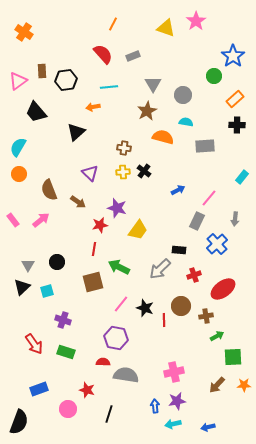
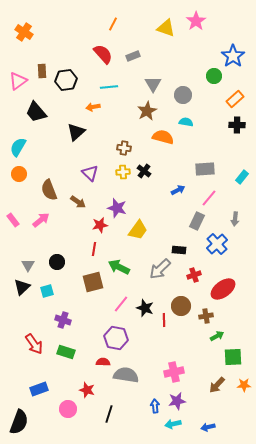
gray rectangle at (205, 146): moved 23 px down
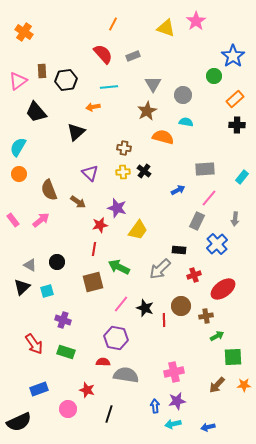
gray triangle at (28, 265): moved 2 px right; rotated 32 degrees counterclockwise
black semicircle at (19, 422): rotated 45 degrees clockwise
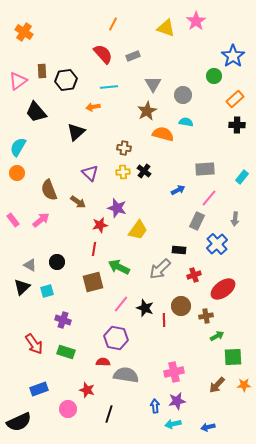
orange semicircle at (163, 137): moved 3 px up
orange circle at (19, 174): moved 2 px left, 1 px up
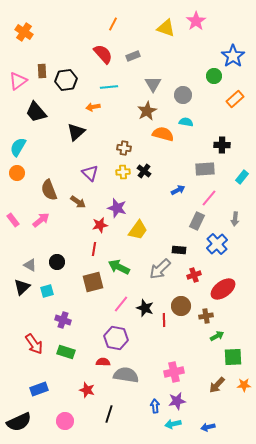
black cross at (237, 125): moved 15 px left, 20 px down
pink circle at (68, 409): moved 3 px left, 12 px down
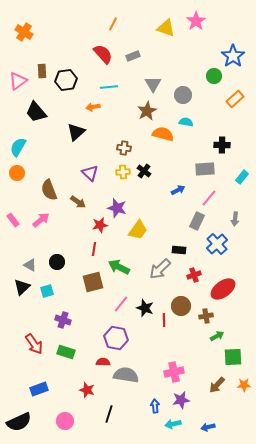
purple star at (177, 401): moved 4 px right, 1 px up
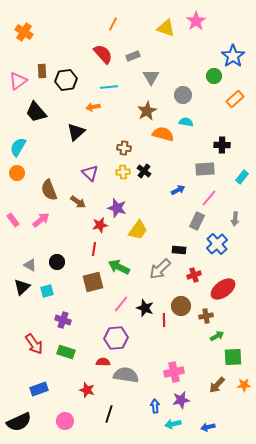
gray triangle at (153, 84): moved 2 px left, 7 px up
purple hexagon at (116, 338): rotated 15 degrees counterclockwise
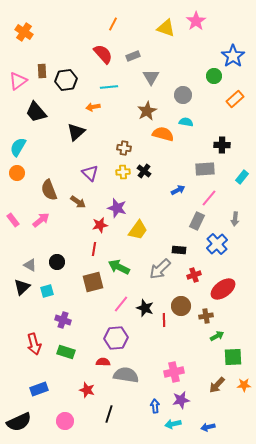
red arrow at (34, 344): rotated 20 degrees clockwise
